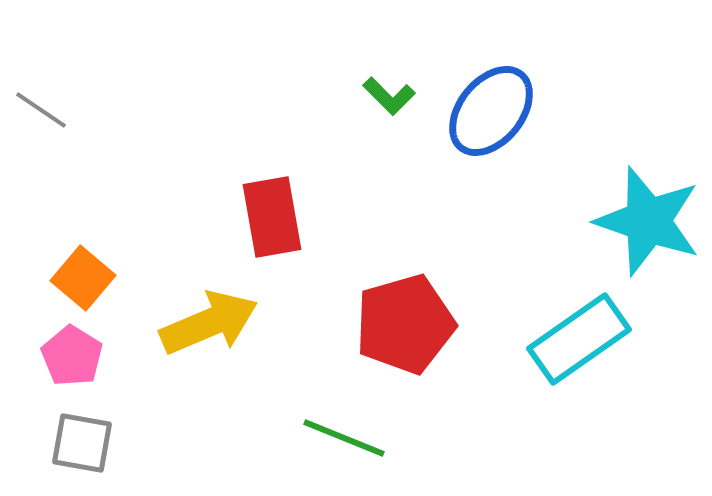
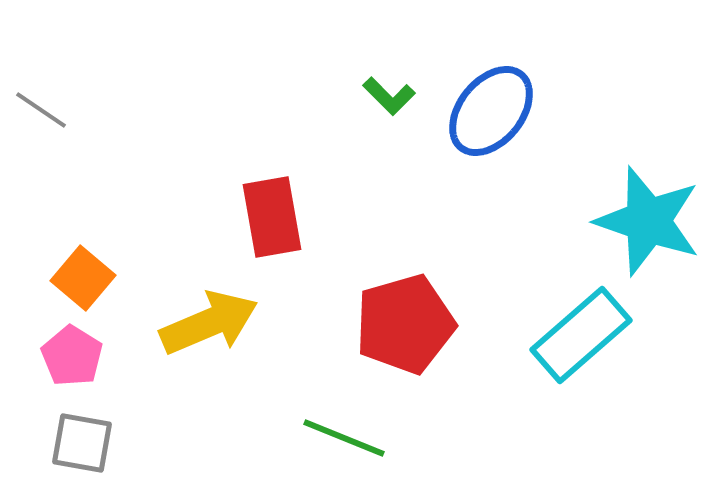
cyan rectangle: moved 2 px right, 4 px up; rotated 6 degrees counterclockwise
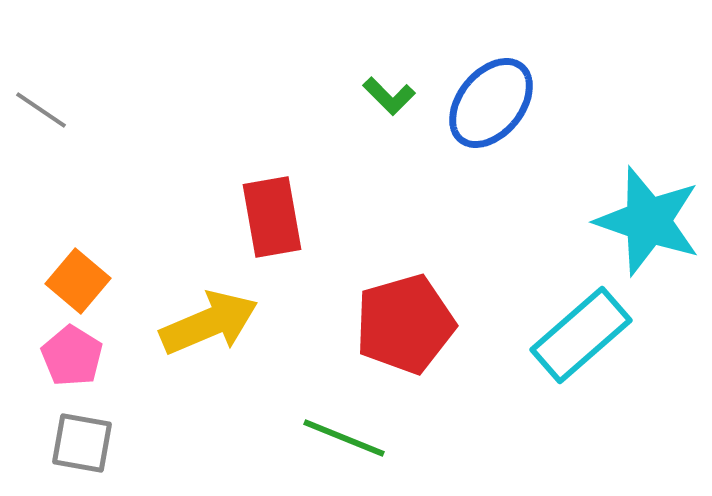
blue ellipse: moved 8 px up
orange square: moved 5 px left, 3 px down
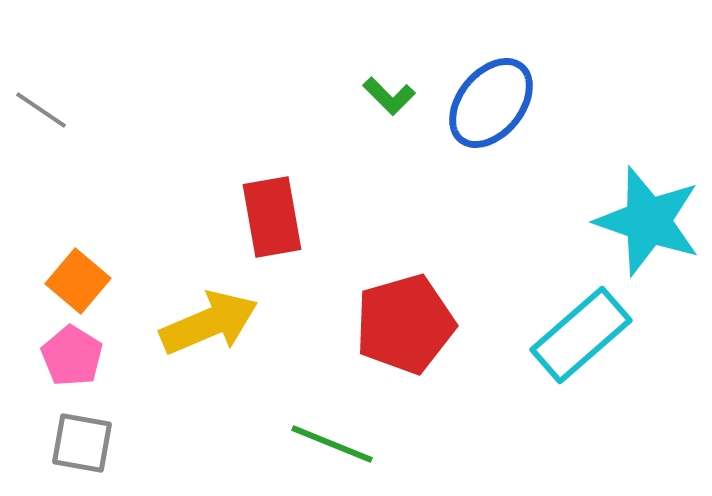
green line: moved 12 px left, 6 px down
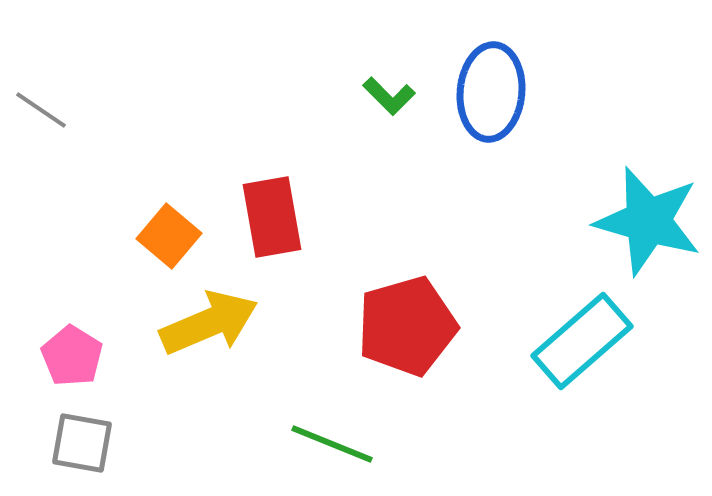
blue ellipse: moved 11 px up; rotated 34 degrees counterclockwise
cyan star: rotated 3 degrees counterclockwise
orange square: moved 91 px right, 45 px up
red pentagon: moved 2 px right, 2 px down
cyan rectangle: moved 1 px right, 6 px down
